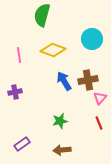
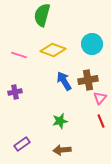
cyan circle: moved 5 px down
pink line: rotated 63 degrees counterclockwise
red line: moved 2 px right, 2 px up
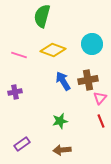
green semicircle: moved 1 px down
blue arrow: moved 1 px left
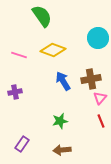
green semicircle: rotated 130 degrees clockwise
cyan circle: moved 6 px right, 6 px up
brown cross: moved 3 px right, 1 px up
purple rectangle: rotated 21 degrees counterclockwise
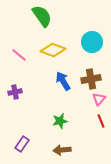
cyan circle: moved 6 px left, 4 px down
pink line: rotated 21 degrees clockwise
pink triangle: moved 1 px left, 1 px down
